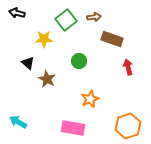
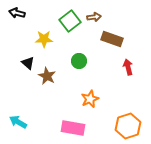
green square: moved 4 px right, 1 px down
brown star: moved 3 px up
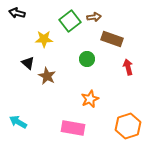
green circle: moved 8 px right, 2 px up
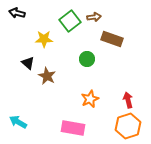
red arrow: moved 33 px down
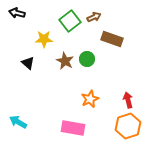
brown arrow: rotated 16 degrees counterclockwise
brown star: moved 18 px right, 15 px up
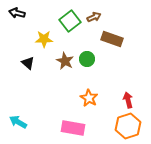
orange star: moved 1 px left, 1 px up; rotated 18 degrees counterclockwise
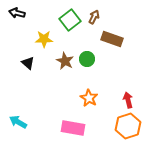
brown arrow: rotated 40 degrees counterclockwise
green square: moved 1 px up
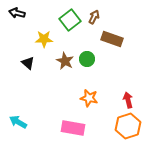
orange star: rotated 18 degrees counterclockwise
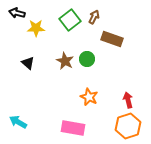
yellow star: moved 8 px left, 11 px up
orange star: moved 1 px up; rotated 12 degrees clockwise
